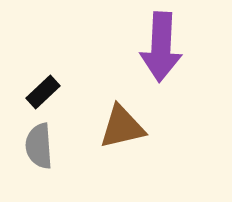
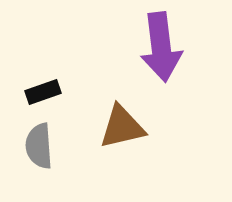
purple arrow: rotated 10 degrees counterclockwise
black rectangle: rotated 24 degrees clockwise
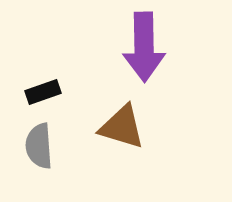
purple arrow: moved 17 px left; rotated 6 degrees clockwise
brown triangle: rotated 30 degrees clockwise
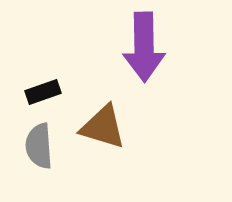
brown triangle: moved 19 px left
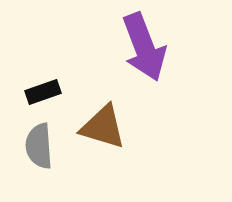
purple arrow: rotated 20 degrees counterclockwise
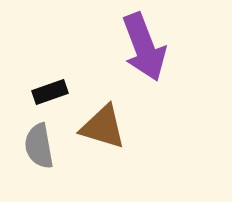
black rectangle: moved 7 px right
gray semicircle: rotated 6 degrees counterclockwise
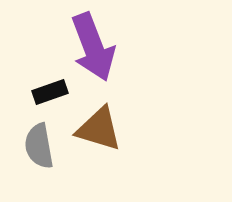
purple arrow: moved 51 px left
brown triangle: moved 4 px left, 2 px down
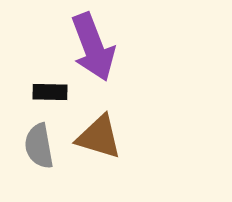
black rectangle: rotated 20 degrees clockwise
brown triangle: moved 8 px down
